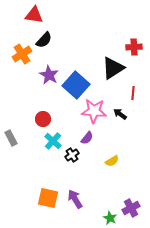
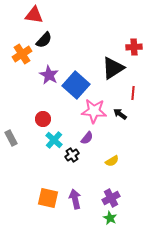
cyan cross: moved 1 px right, 1 px up
purple arrow: rotated 18 degrees clockwise
purple cross: moved 20 px left, 10 px up
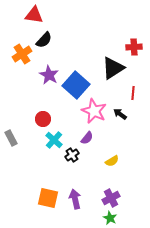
pink star: rotated 20 degrees clockwise
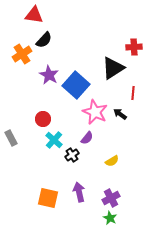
pink star: moved 1 px right, 1 px down
purple arrow: moved 4 px right, 7 px up
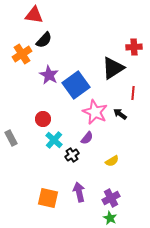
blue square: rotated 12 degrees clockwise
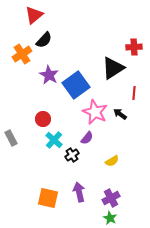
red triangle: rotated 48 degrees counterclockwise
red line: moved 1 px right
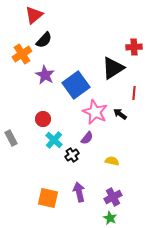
purple star: moved 4 px left
yellow semicircle: rotated 136 degrees counterclockwise
purple cross: moved 2 px right, 1 px up
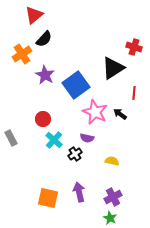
black semicircle: moved 1 px up
red cross: rotated 21 degrees clockwise
purple semicircle: rotated 64 degrees clockwise
black cross: moved 3 px right, 1 px up
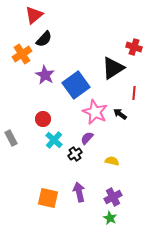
purple semicircle: rotated 120 degrees clockwise
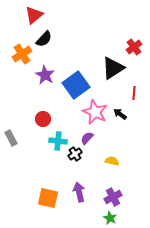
red cross: rotated 35 degrees clockwise
cyan cross: moved 4 px right, 1 px down; rotated 36 degrees counterclockwise
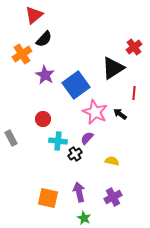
green star: moved 26 px left
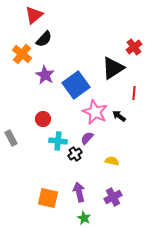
orange cross: rotated 18 degrees counterclockwise
black arrow: moved 1 px left, 2 px down
